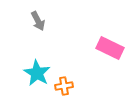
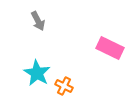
orange cross: rotated 36 degrees clockwise
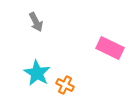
gray arrow: moved 2 px left, 1 px down
orange cross: moved 1 px right, 1 px up
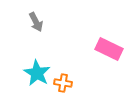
pink rectangle: moved 1 px left, 1 px down
orange cross: moved 2 px left, 2 px up; rotated 18 degrees counterclockwise
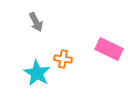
orange cross: moved 24 px up
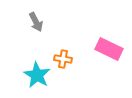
cyan star: moved 2 px down
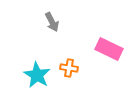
gray arrow: moved 16 px right
orange cross: moved 6 px right, 9 px down
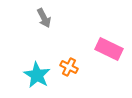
gray arrow: moved 8 px left, 4 px up
orange cross: moved 1 px up; rotated 18 degrees clockwise
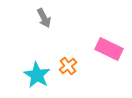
orange cross: moved 1 px left, 1 px up; rotated 24 degrees clockwise
